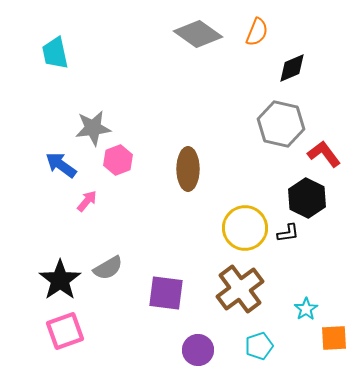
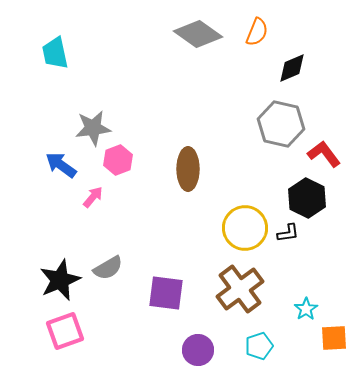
pink arrow: moved 6 px right, 4 px up
black star: rotated 12 degrees clockwise
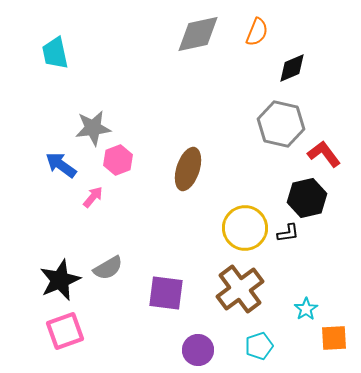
gray diamond: rotated 48 degrees counterclockwise
brown ellipse: rotated 18 degrees clockwise
black hexagon: rotated 21 degrees clockwise
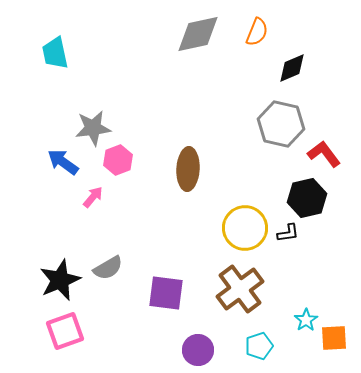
blue arrow: moved 2 px right, 3 px up
brown ellipse: rotated 15 degrees counterclockwise
cyan star: moved 11 px down
